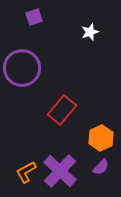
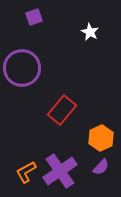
white star: rotated 24 degrees counterclockwise
purple cross: rotated 12 degrees clockwise
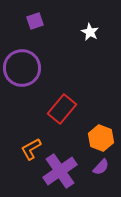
purple square: moved 1 px right, 4 px down
red rectangle: moved 1 px up
orange hexagon: rotated 15 degrees counterclockwise
orange L-shape: moved 5 px right, 23 px up
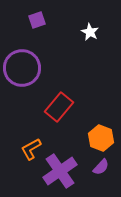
purple square: moved 2 px right, 1 px up
red rectangle: moved 3 px left, 2 px up
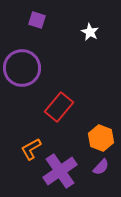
purple square: rotated 36 degrees clockwise
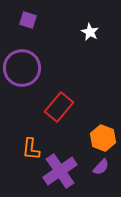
purple square: moved 9 px left
orange hexagon: moved 2 px right
orange L-shape: rotated 55 degrees counterclockwise
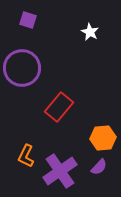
orange hexagon: rotated 25 degrees counterclockwise
orange L-shape: moved 5 px left, 7 px down; rotated 20 degrees clockwise
purple semicircle: moved 2 px left
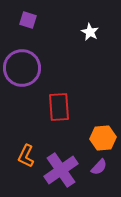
red rectangle: rotated 44 degrees counterclockwise
purple cross: moved 1 px right, 1 px up
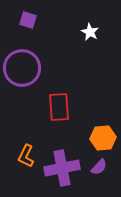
purple cross: moved 1 px right, 2 px up; rotated 24 degrees clockwise
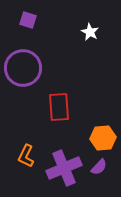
purple circle: moved 1 px right
purple cross: moved 2 px right; rotated 12 degrees counterclockwise
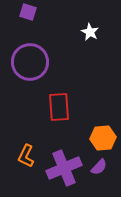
purple square: moved 8 px up
purple circle: moved 7 px right, 6 px up
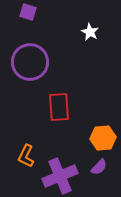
purple cross: moved 4 px left, 8 px down
